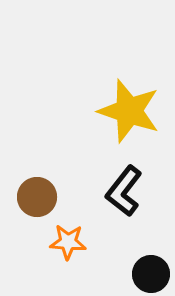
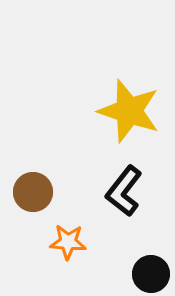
brown circle: moved 4 px left, 5 px up
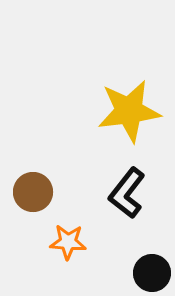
yellow star: rotated 26 degrees counterclockwise
black L-shape: moved 3 px right, 2 px down
black circle: moved 1 px right, 1 px up
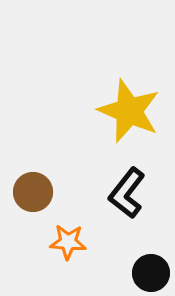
yellow star: rotated 30 degrees clockwise
black circle: moved 1 px left
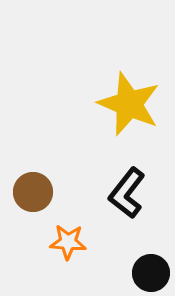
yellow star: moved 7 px up
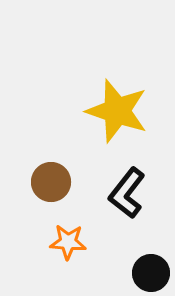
yellow star: moved 12 px left, 7 px down; rotated 4 degrees counterclockwise
brown circle: moved 18 px right, 10 px up
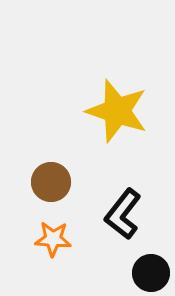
black L-shape: moved 4 px left, 21 px down
orange star: moved 15 px left, 3 px up
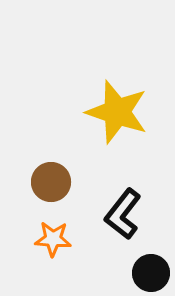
yellow star: moved 1 px down
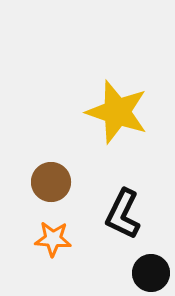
black L-shape: rotated 12 degrees counterclockwise
